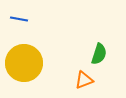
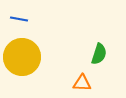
yellow circle: moved 2 px left, 6 px up
orange triangle: moved 2 px left, 3 px down; rotated 24 degrees clockwise
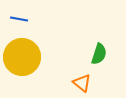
orange triangle: rotated 36 degrees clockwise
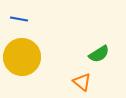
green semicircle: rotated 40 degrees clockwise
orange triangle: moved 1 px up
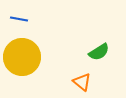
green semicircle: moved 2 px up
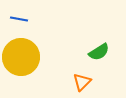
yellow circle: moved 1 px left
orange triangle: rotated 36 degrees clockwise
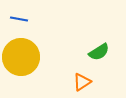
orange triangle: rotated 12 degrees clockwise
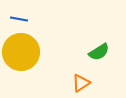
yellow circle: moved 5 px up
orange triangle: moved 1 px left, 1 px down
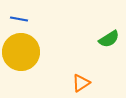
green semicircle: moved 10 px right, 13 px up
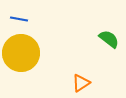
green semicircle: rotated 110 degrees counterclockwise
yellow circle: moved 1 px down
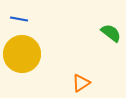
green semicircle: moved 2 px right, 6 px up
yellow circle: moved 1 px right, 1 px down
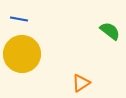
green semicircle: moved 1 px left, 2 px up
